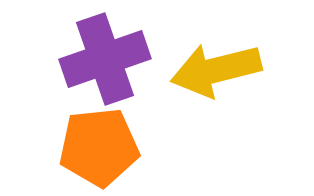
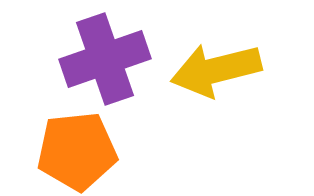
orange pentagon: moved 22 px left, 4 px down
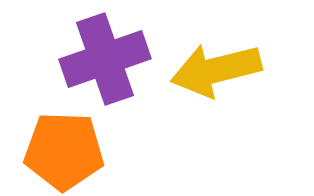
orange pentagon: moved 13 px left; rotated 8 degrees clockwise
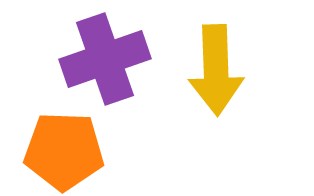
yellow arrow: rotated 78 degrees counterclockwise
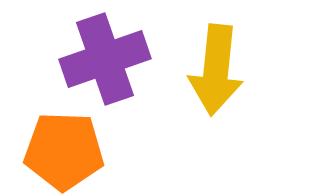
yellow arrow: rotated 8 degrees clockwise
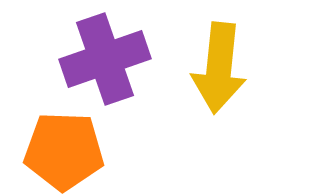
yellow arrow: moved 3 px right, 2 px up
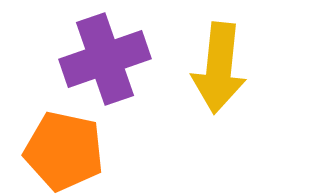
orange pentagon: rotated 10 degrees clockwise
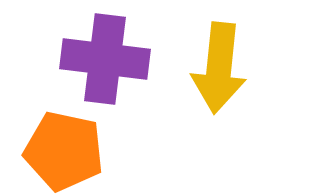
purple cross: rotated 26 degrees clockwise
